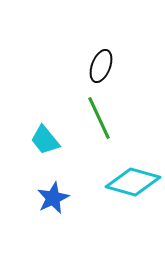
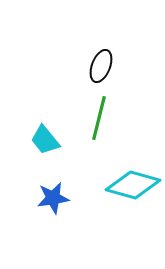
green line: rotated 39 degrees clockwise
cyan diamond: moved 3 px down
blue star: rotated 16 degrees clockwise
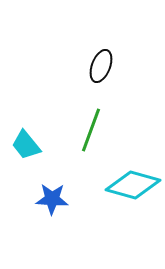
green line: moved 8 px left, 12 px down; rotated 6 degrees clockwise
cyan trapezoid: moved 19 px left, 5 px down
blue star: moved 1 px left, 1 px down; rotated 12 degrees clockwise
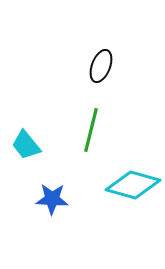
green line: rotated 6 degrees counterclockwise
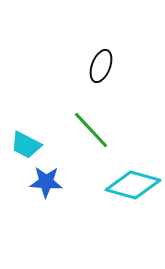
green line: rotated 57 degrees counterclockwise
cyan trapezoid: rotated 24 degrees counterclockwise
blue star: moved 6 px left, 17 px up
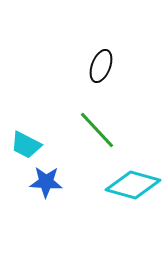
green line: moved 6 px right
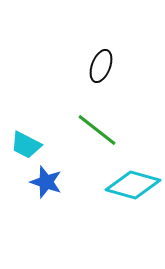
green line: rotated 9 degrees counterclockwise
blue star: rotated 16 degrees clockwise
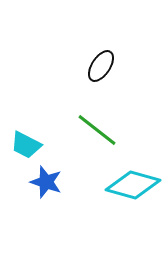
black ellipse: rotated 12 degrees clockwise
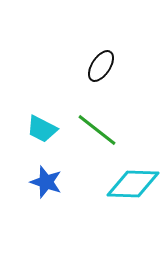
cyan trapezoid: moved 16 px right, 16 px up
cyan diamond: moved 1 px up; rotated 14 degrees counterclockwise
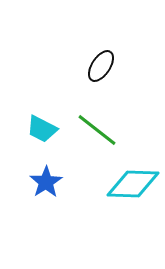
blue star: rotated 20 degrees clockwise
